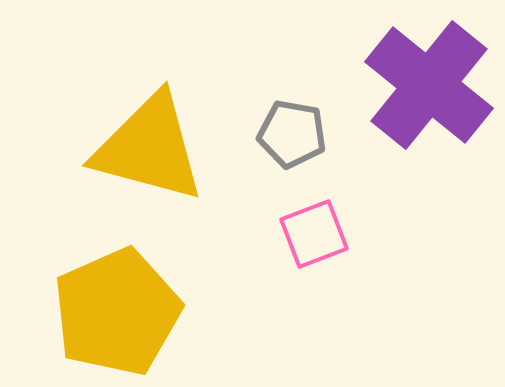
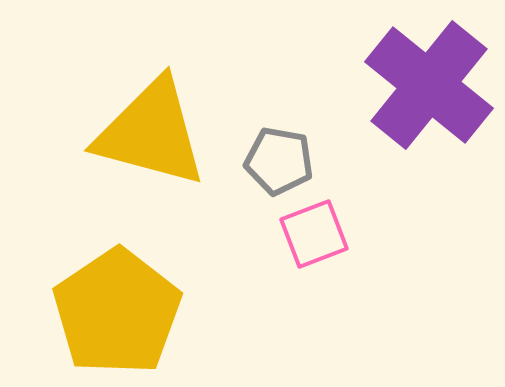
gray pentagon: moved 13 px left, 27 px down
yellow triangle: moved 2 px right, 15 px up
yellow pentagon: rotated 10 degrees counterclockwise
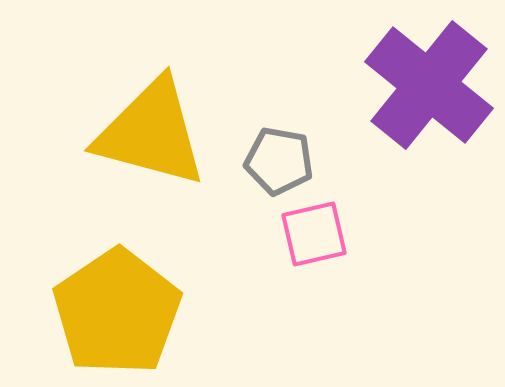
pink square: rotated 8 degrees clockwise
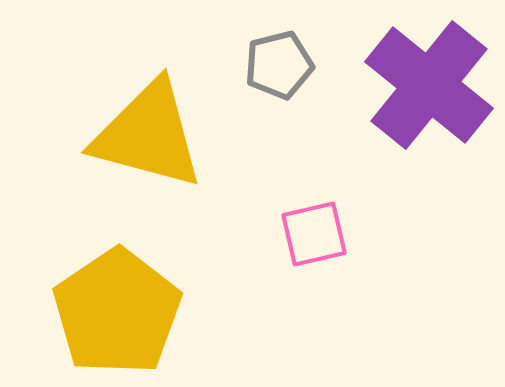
yellow triangle: moved 3 px left, 2 px down
gray pentagon: moved 96 px up; rotated 24 degrees counterclockwise
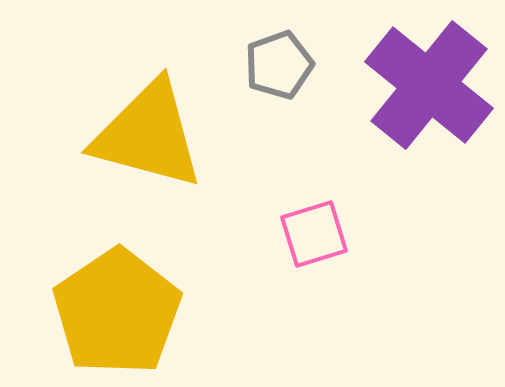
gray pentagon: rotated 6 degrees counterclockwise
pink square: rotated 4 degrees counterclockwise
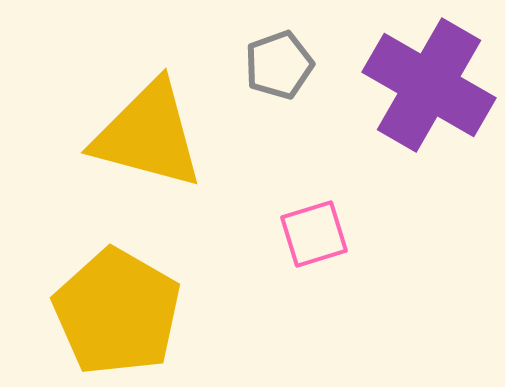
purple cross: rotated 9 degrees counterclockwise
yellow pentagon: rotated 8 degrees counterclockwise
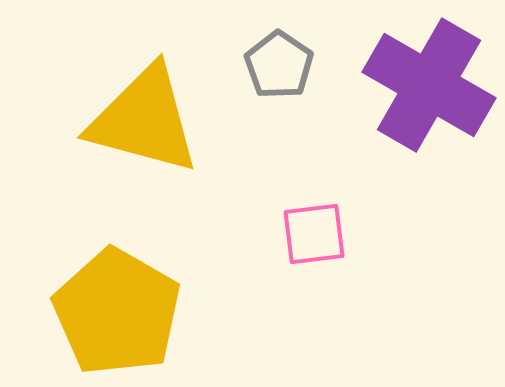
gray pentagon: rotated 18 degrees counterclockwise
yellow triangle: moved 4 px left, 15 px up
pink square: rotated 10 degrees clockwise
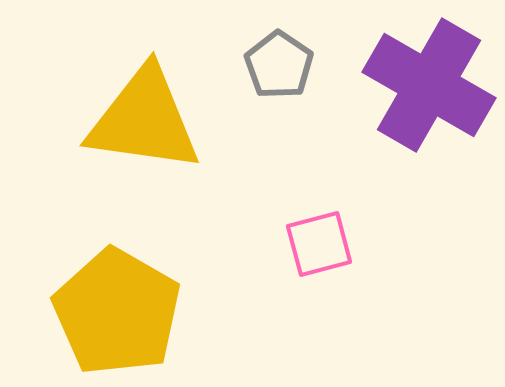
yellow triangle: rotated 7 degrees counterclockwise
pink square: moved 5 px right, 10 px down; rotated 8 degrees counterclockwise
